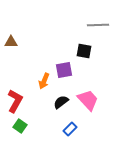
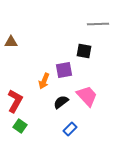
gray line: moved 1 px up
pink trapezoid: moved 1 px left, 4 px up
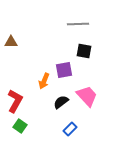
gray line: moved 20 px left
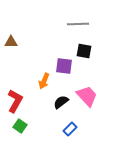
purple square: moved 4 px up; rotated 18 degrees clockwise
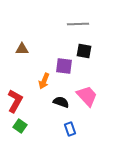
brown triangle: moved 11 px right, 7 px down
black semicircle: rotated 56 degrees clockwise
blue rectangle: rotated 64 degrees counterclockwise
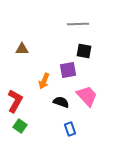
purple square: moved 4 px right, 4 px down; rotated 18 degrees counterclockwise
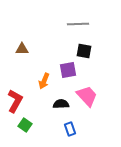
black semicircle: moved 2 px down; rotated 21 degrees counterclockwise
green square: moved 5 px right, 1 px up
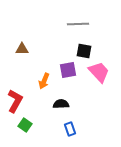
pink trapezoid: moved 12 px right, 24 px up
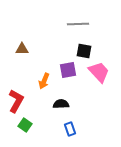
red L-shape: moved 1 px right
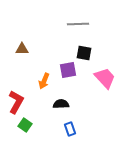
black square: moved 2 px down
pink trapezoid: moved 6 px right, 6 px down
red L-shape: moved 1 px down
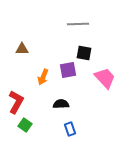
orange arrow: moved 1 px left, 4 px up
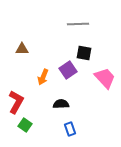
purple square: rotated 24 degrees counterclockwise
